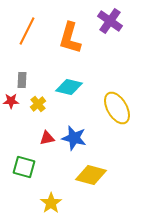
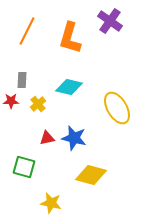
yellow star: rotated 25 degrees counterclockwise
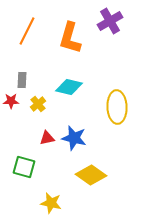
purple cross: rotated 25 degrees clockwise
yellow ellipse: moved 1 px up; rotated 28 degrees clockwise
yellow diamond: rotated 20 degrees clockwise
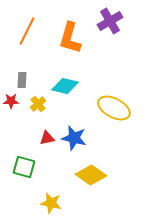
cyan diamond: moved 4 px left, 1 px up
yellow ellipse: moved 3 px left, 1 px down; rotated 60 degrees counterclockwise
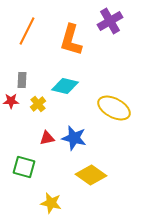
orange L-shape: moved 1 px right, 2 px down
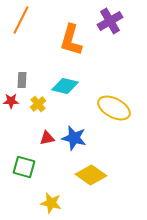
orange line: moved 6 px left, 11 px up
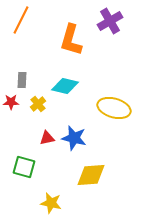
red star: moved 1 px down
yellow ellipse: rotated 12 degrees counterclockwise
yellow diamond: rotated 40 degrees counterclockwise
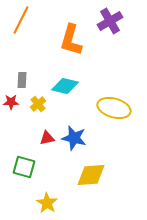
yellow star: moved 4 px left; rotated 20 degrees clockwise
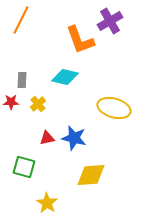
orange L-shape: moved 9 px right; rotated 36 degrees counterclockwise
cyan diamond: moved 9 px up
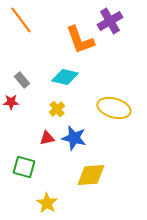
orange line: rotated 64 degrees counterclockwise
gray rectangle: rotated 42 degrees counterclockwise
yellow cross: moved 19 px right, 5 px down
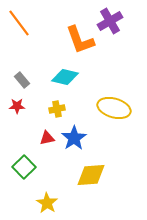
orange line: moved 2 px left, 3 px down
red star: moved 6 px right, 4 px down
yellow cross: rotated 28 degrees clockwise
blue star: rotated 25 degrees clockwise
green square: rotated 30 degrees clockwise
